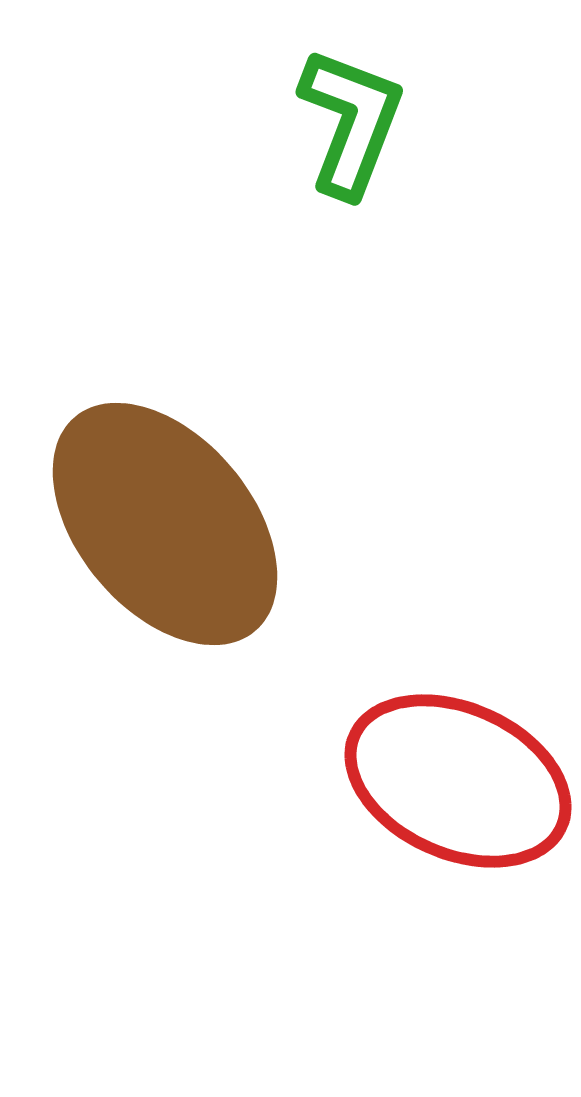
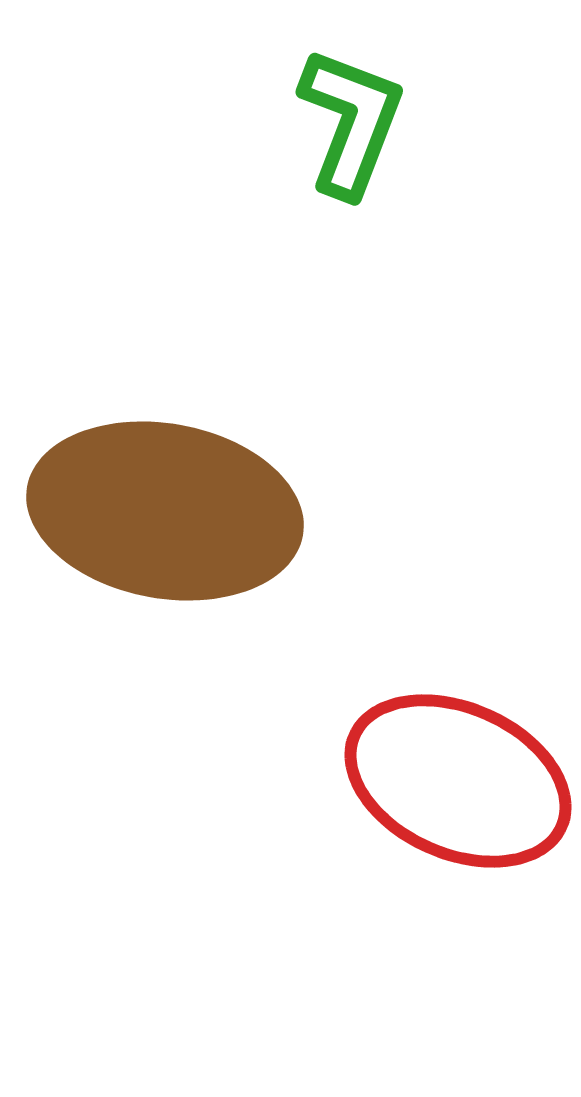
brown ellipse: moved 13 px up; rotated 40 degrees counterclockwise
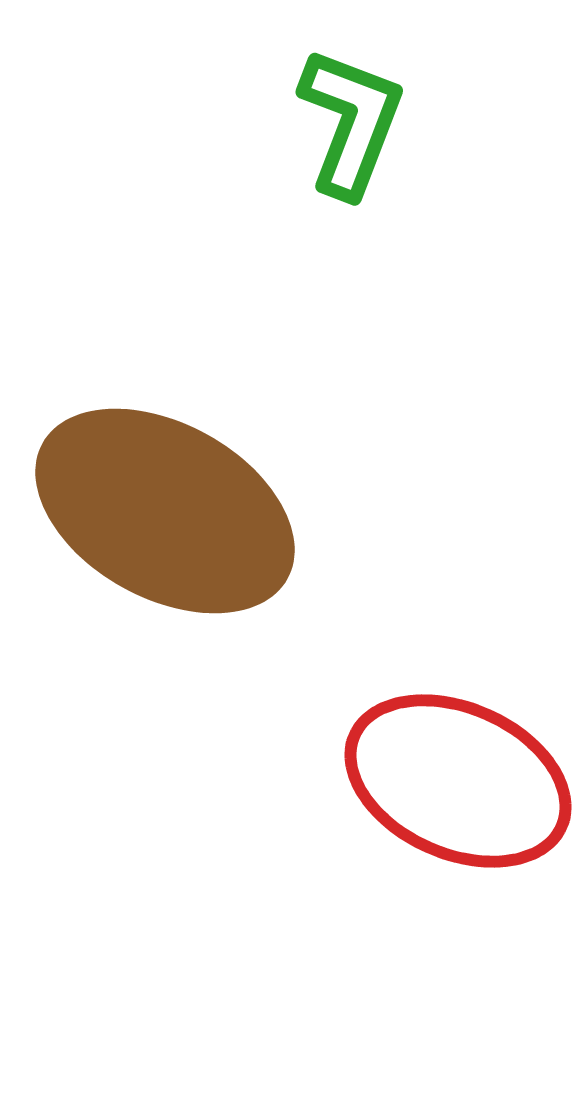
brown ellipse: rotated 19 degrees clockwise
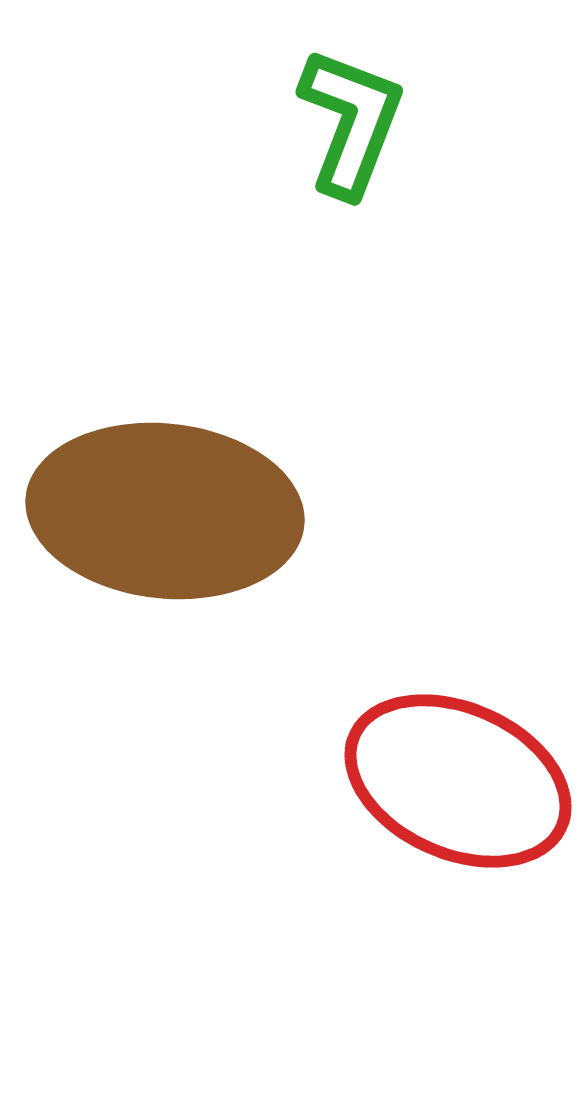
brown ellipse: rotated 23 degrees counterclockwise
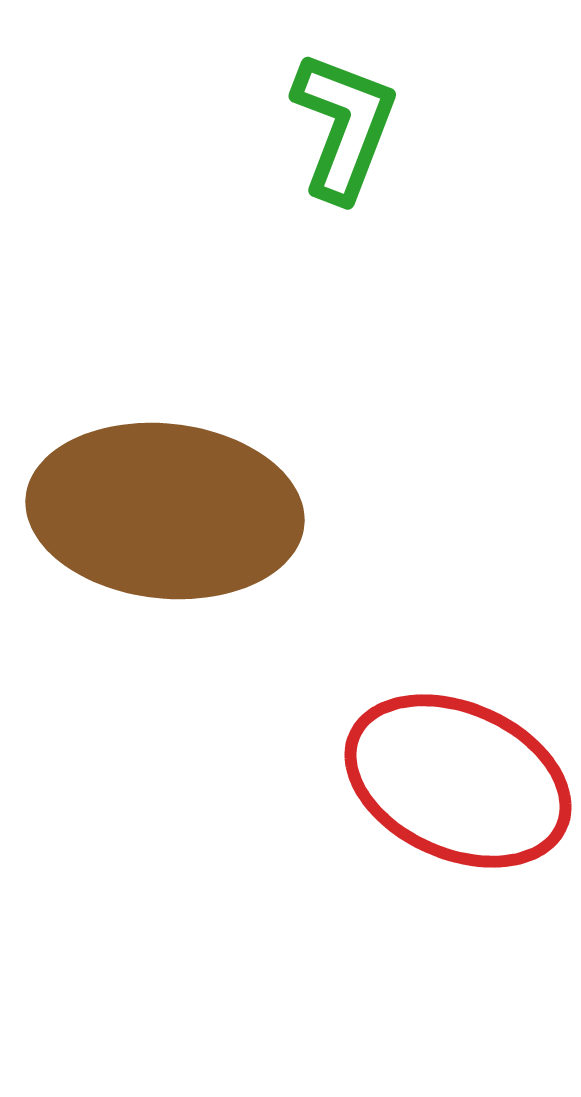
green L-shape: moved 7 px left, 4 px down
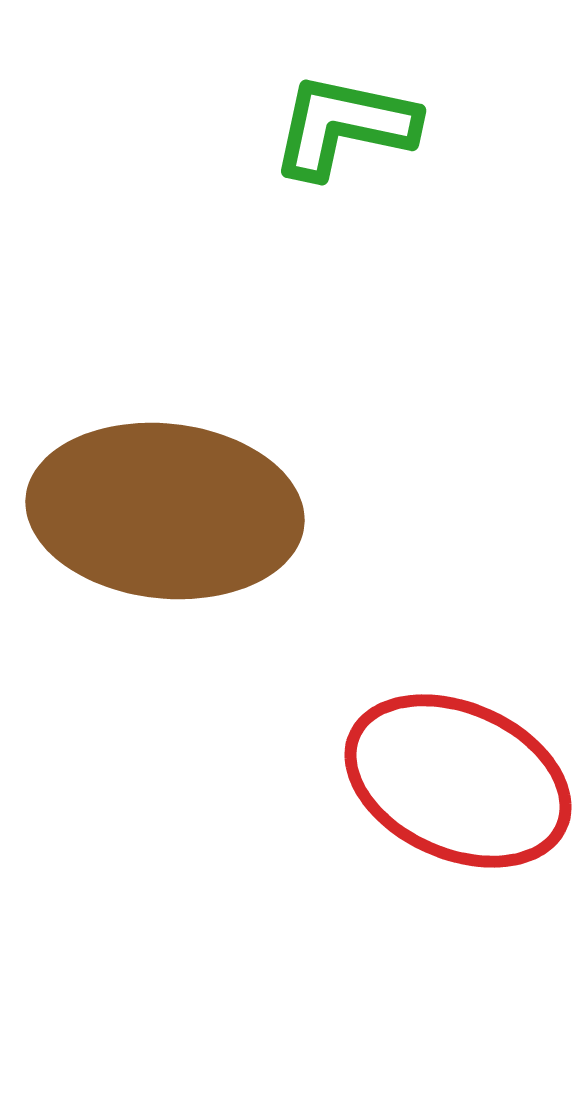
green L-shape: rotated 99 degrees counterclockwise
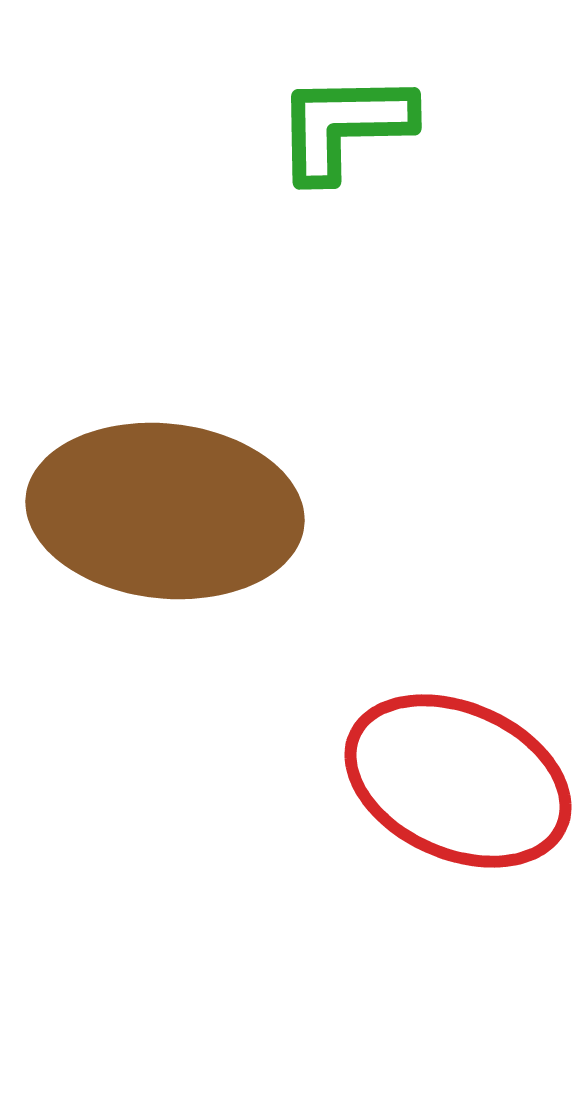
green L-shape: rotated 13 degrees counterclockwise
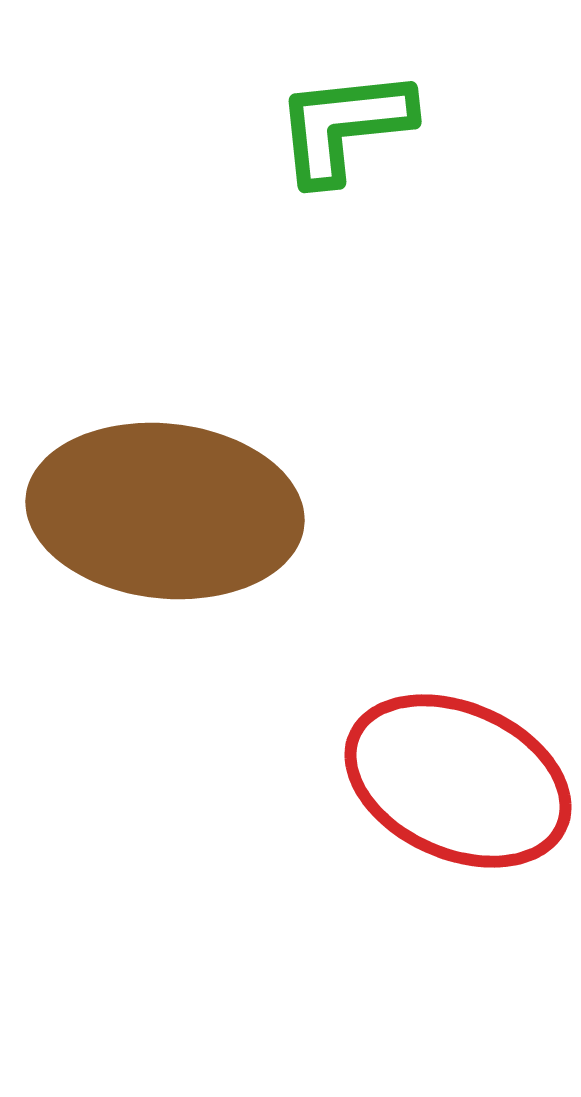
green L-shape: rotated 5 degrees counterclockwise
